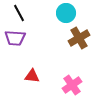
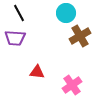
brown cross: moved 1 px right, 2 px up
red triangle: moved 5 px right, 4 px up
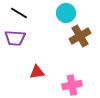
black line: rotated 30 degrees counterclockwise
red triangle: rotated 14 degrees counterclockwise
pink cross: rotated 24 degrees clockwise
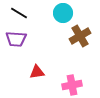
cyan circle: moved 3 px left
purple trapezoid: moved 1 px right, 1 px down
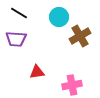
cyan circle: moved 4 px left, 4 px down
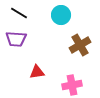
cyan circle: moved 2 px right, 2 px up
brown cross: moved 9 px down
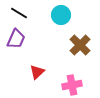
purple trapezoid: rotated 70 degrees counterclockwise
brown cross: rotated 15 degrees counterclockwise
red triangle: rotated 35 degrees counterclockwise
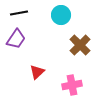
black line: rotated 42 degrees counterclockwise
purple trapezoid: rotated 10 degrees clockwise
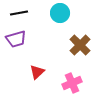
cyan circle: moved 1 px left, 2 px up
purple trapezoid: rotated 40 degrees clockwise
pink cross: moved 2 px up; rotated 12 degrees counterclockwise
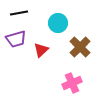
cyan circle: moved 2 px left, 10 px down
brown cross: moved 2 px down
red triangle: moved 4 px right, 22 px up
